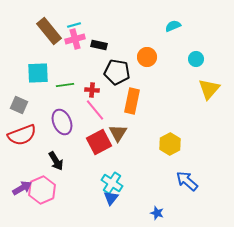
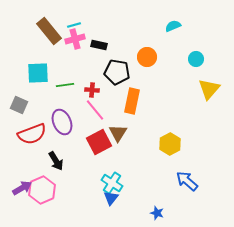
red semicircle: moved 10 px right, 1 px up
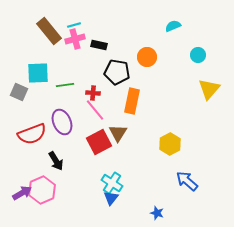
cyan circle: moved 2 px right, 4 px up
red cross: moved 1 px right, 3 px down
gray square: moved 13 px up
purple arrow: moved 5 px down
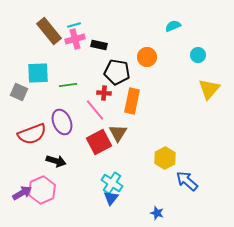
green line: moved 3 px right
red cross: moved 11 px right
yellow hexagon: moved 5 px left, 14 px down
black arrow: rotated 42 degrees counterclockwise
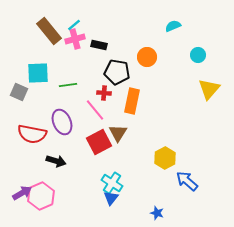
cyan line: rotated 24 degrees counterclockwise
red semicircle: rotated 32 degrees clockwise
pink hexagon: moved 1 px left, 6 px down
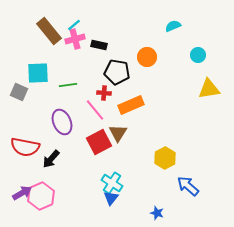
yellow triangle: rotated 40 degrees clockwise
orange rectangle: moved 1 px left, 4 px down; rotated 55 degrees clockwise
red semicircle: moved 7 px left, 13 px down
black arrow: moved 5 px left, 2 px up; rotated 114 degrees clockwise
blue arrow: moved 1 px right, 5 px down
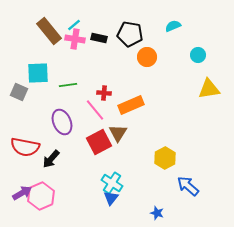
pink cross: rotated 24 degrees clockwise
black rectangle: moved 7 px up
black pentagon: moved 13 px right, 38 px up
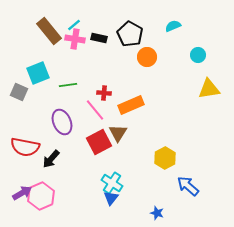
black pentagon: rotated 20 degrees clockwise
cyan square: rotated 20 degrees counterclockwise
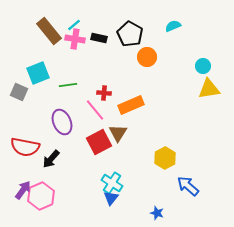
cyan circle: moved 5 px right, 11 px down
purple arrow: moved 1 px right, 3 px up; rotated 24 degrees counterclockwise
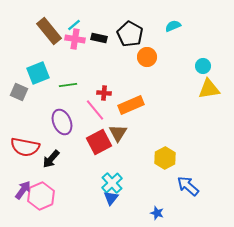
cyan cross: rotated 15 degrees clockwise
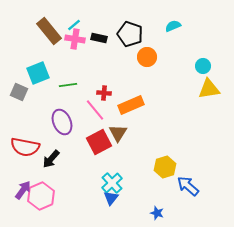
black pentagon: rotated 10 degrees counterclockwise
yellow hexagon: moved 9 px down; rotated 10 degrees clockwise
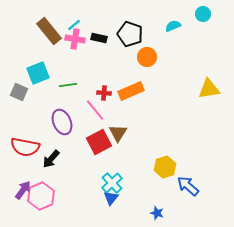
cyan circle: moved 52 px up
orange rectangle: moved 14 px up
